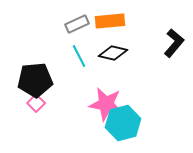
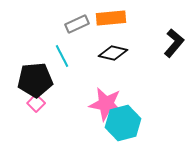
orange rectangle: moved 1 px right, 3 px up
cyan line: moved 17 px left
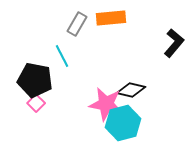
gray rectangle: rotated 35 degrees counterclockwise
black diamond: moved 18 px right, 37 px down
black pentagon: rotated 16 degrees clockwise
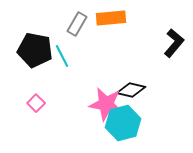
black pentagon: moved 30 px up
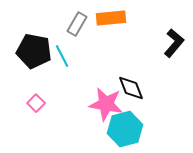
black pentagon: moved 1 px left, 1 px down
black diamond: moved 2 px up; rotated 56 degrees clockwise
cyan hexagon: moved 2 px right, 6 px down
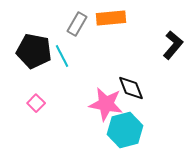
black L-shape: moved 1 px left, 2 px down
cyan hexagon: moved 1 px down
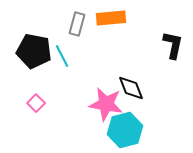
gray rectangle: rotated 15 degrees counterclockwise
black L-shape: rotated 28 degrees counterclockwise
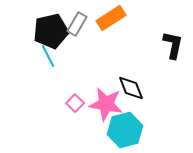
orange rectangle: rotated 28 degrees counterclockwise
gray rectangle: rotated 15 degrees clockwise
black pentagon: moved 17 px right, 20 px up; rotated 24 degrees counterclockwise
cyan line: moved 14 px left
pink square: moved 39 px right
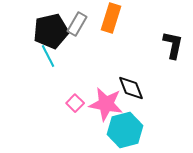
orange rectangle: rotated 40 degrees counterclockwise
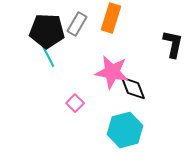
black pentagon: moved 4 px left; rotated 16 degrees clockwise
black L-shape: moved 1 px up
black diamond: moved 2 px right
pink star: moved 6 px right, 32 px up
